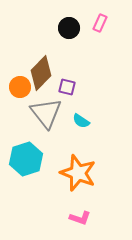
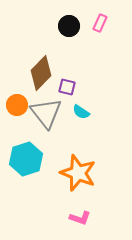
black circle: moved 2 px up
orange circle: moved 3 px left, 18 px down
cyan semicircle: moved 9 px up
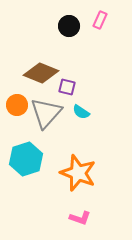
pink rectangle: moved 3 px up
brown diamond: rotated 68 degrees clockwise
gray triangle: rotated 20 degrees clockwise
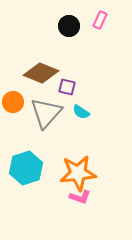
orange circle: moved 4 px left, 3 px up
cyan hexagon: moved 9 px down
orange star: rotated 27 degrees counterclockwise
pink L-shape: moved 21 px up
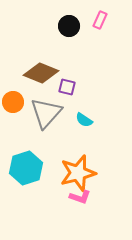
cyan semicircle: moved 3 px right, 8 px down
orange star: rotated 9 degrees counterclockwise
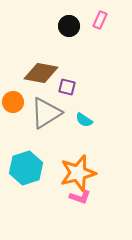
brown diamond: rotated 12 degrees counterclockwise
gray triangle: rotated 16 degrees clockwise
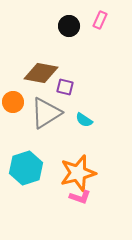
purple square: moved 2 px left
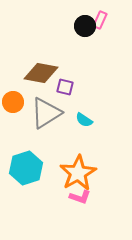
black circle: moved 16 px right
orange star: rotated 15 degrees counterclockwise
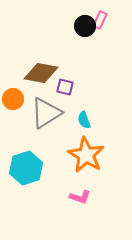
orange circle: moved 3 px up
cyan semicircle: rotated 36 degrees clockwise
orange star: moved 8 px right, 18 px up; rotated 12 degrees counterclockwise
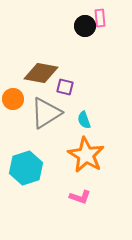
pink rectangle: moved 2 px up; rotated 30 degrees counterclockwise
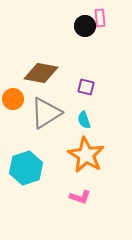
purple square: moved 21 px right
